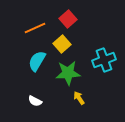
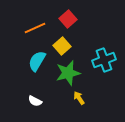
yellow square: moved 2 px down
green star: rotated 10 degrees counterclockwise
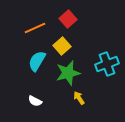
cyan cross: moved 3 px right, 4 px down
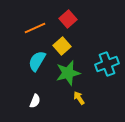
white semicircle: rotated 96 degrees counterclockwise
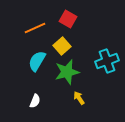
red square: rotated 18 degrees counterclockwise
cyan cross: moved 3 px up
green star: moved 1 px left, 1 px up
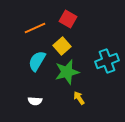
white semicircle: rotated 72 degrees clockwise
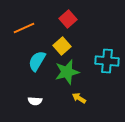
red square: rotated 18 degrees clockwise
orange line: moved 11 px left
cyan cross: rotated 25 degrees clockwise
yellow arrow: rotated 24 degrees counterclockwise
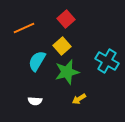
red square: moved 2 px left
cyan cross: rotated 25 degrees clockwise
yellow arrow: moved 1 px down; rotated 64 degrees counterclockwise
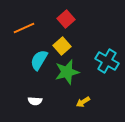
cyan semicircle: moved 2 px right, 1 px up
yellow arrow: moved 4 px right, 3 px down
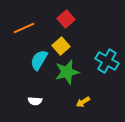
yellow square: moved 1 px left
